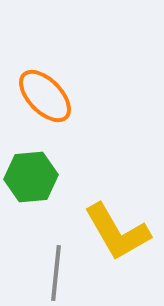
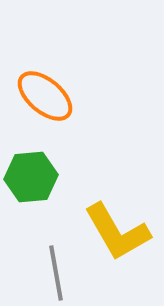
orange ellipse: rotated 6 degrees counterclockwise
gray line: rotated 16 degrees counterclockwise
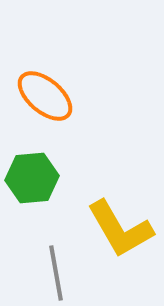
green hexagon: moved 1 px right, 1 px down
yellow L-shape: moved 3 px right, 3 px up
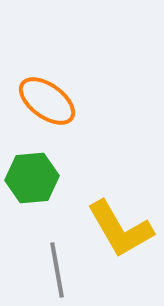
orange ellipse: moved 2 px right, 5 px down; rotated 4 degrees counterclockwise
gray line: moved 1 px right, 3 px up
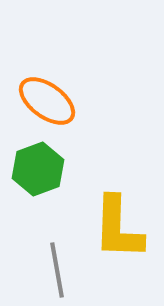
green hexagon: moved 6 px right, 9 px up; rotated 15 degrees counterclockwise
yellow L-shape: moved 2 px left, 1 px up; rotated 32 degrees clockwise
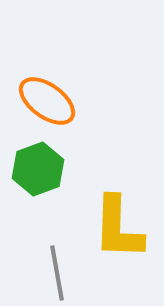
gray line: moved 3 px down
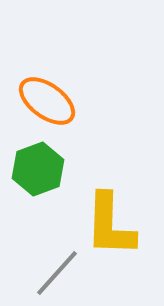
yellow L-shape: moved 8 px left, 3 px up
gray line: rotated 52 degrees clockwise
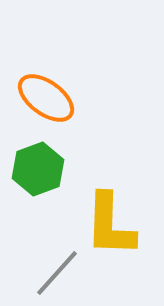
orange ellipse: moved 1 px left, 3 px up
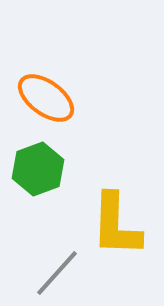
yellow L-shape: moved 6 px right
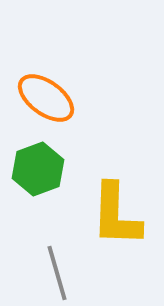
yellow L-shape: moved 10 px up
gray line: rotated 58 degrees counterclockwise
